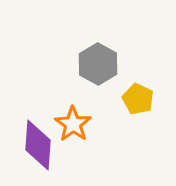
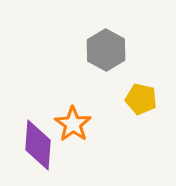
gray hexagon: moved 8 px right, 14 px up
yellow pentagon: moved 3 px right; rotated 12 degrees counterclockwise
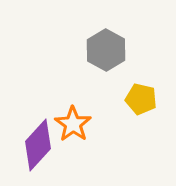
purple diamond: rotated 39 degrees clockwise
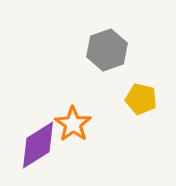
gray hexagon: moved 1 px right; rotated 12 degrees clockwise
purple diamond: rotated 15 degrees clockwise
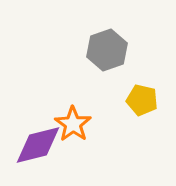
yellow pentagon: moved 1 px right, 1 px down
purple diamond: rotated 18 degrees clockwise
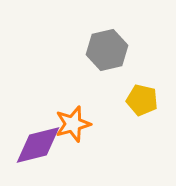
gray hexagon: rotated 6 degrees clockwise
orange star: rotated 21 degrees clockwise
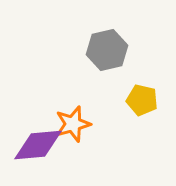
purple diamond: rotated 9 degrees clockwise
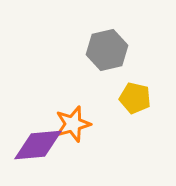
yellow pentagon: moved 7 px left, 2 px up
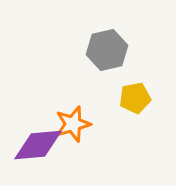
yellow pentagon: rotated 24 degrees counterclockwise
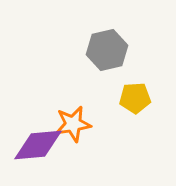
yellow pentagon: rotated 8 degrees clockwise
orange star: rotated 6 degrees clockwise
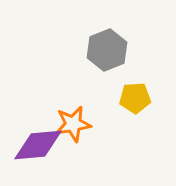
gray hexagon: rotated 9 degrees counterclockwise
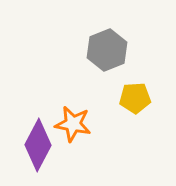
orange star: rotated 21 degrees clockwise
purple diamond: rotated 57 degrees counterclockwise
